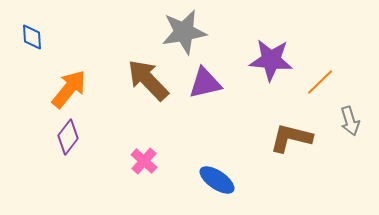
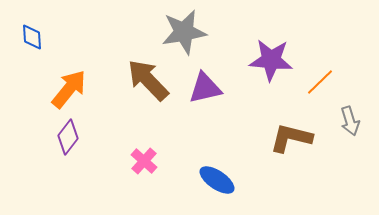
purple triangle: moved 5 px down
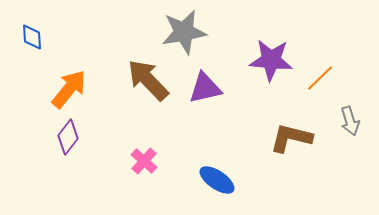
orange line: moved 4 px up
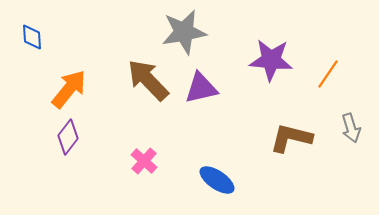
orange line: moved 8 px right, 4 px up; rotated 12 degrees counterclockwise
purple triangle: moved 4 px left
gray arrow: moved 1 px right, 7 px down
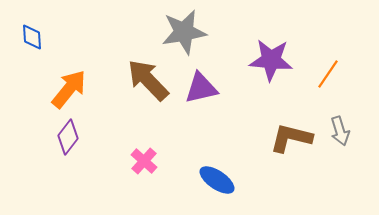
gray arrow: moved 11 px left, 3 px down
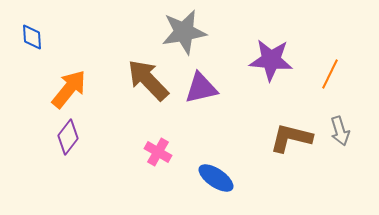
orange line: moved 2 px right; rotated 8 degrees counterclockwise
pink cross: moved 14 px right, 9 px up; rotated 12 degrees counterclockwise
blue ellipse: moved 1 px left, 2 px up
